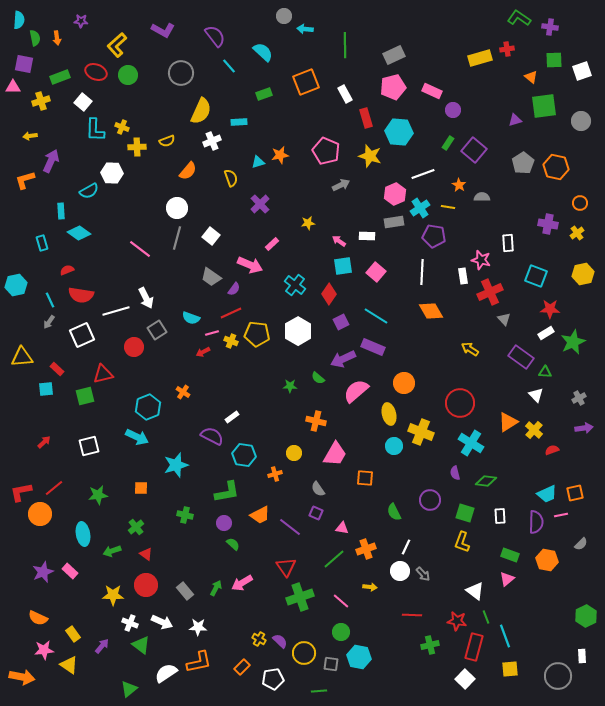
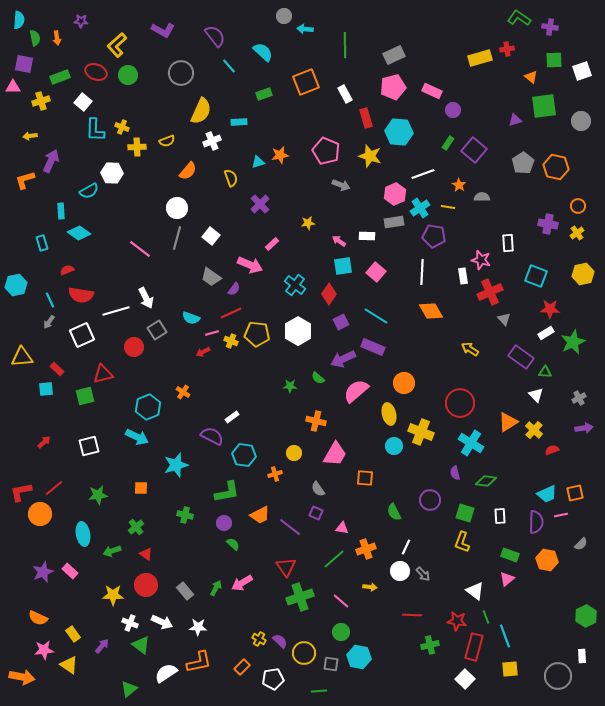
gray arrow at (341, 185): rotated 48 degrees clockwise
orange circle at (580, 203): moved 2 px left, 3 px down
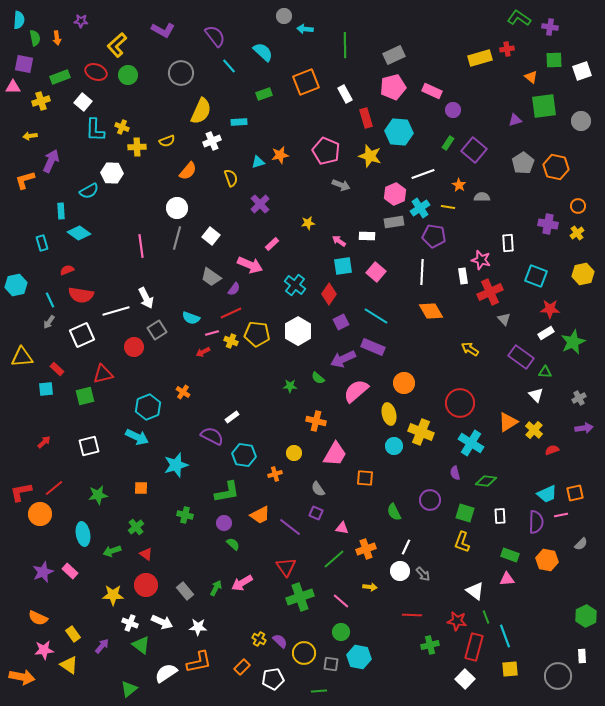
pink line at (140, 249): moved 1 px right, 3 px up; rotated 45 degrees clockwise
pink triangle at (507, 579): rotated 35 degrees clockwise
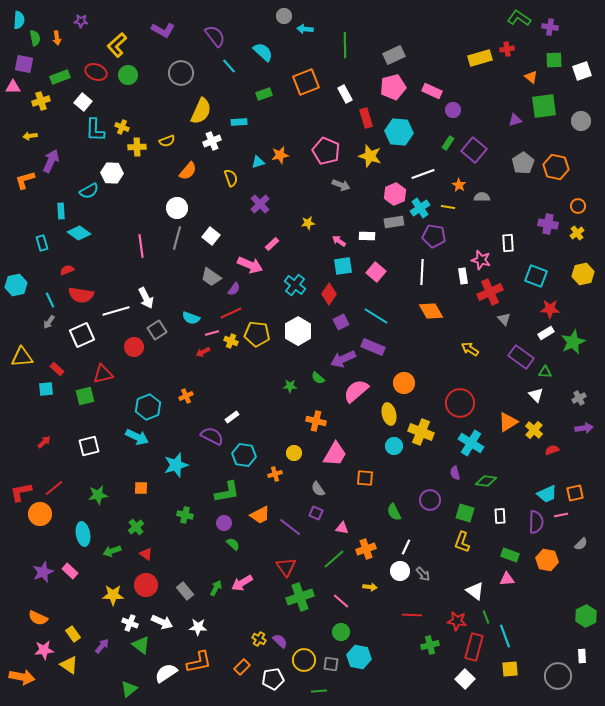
orange cross at (183, 392): moved 3 px right, 4 px down; rotated 32 degrees clockwise
yellow circle at (304, 653): moved 7 px down
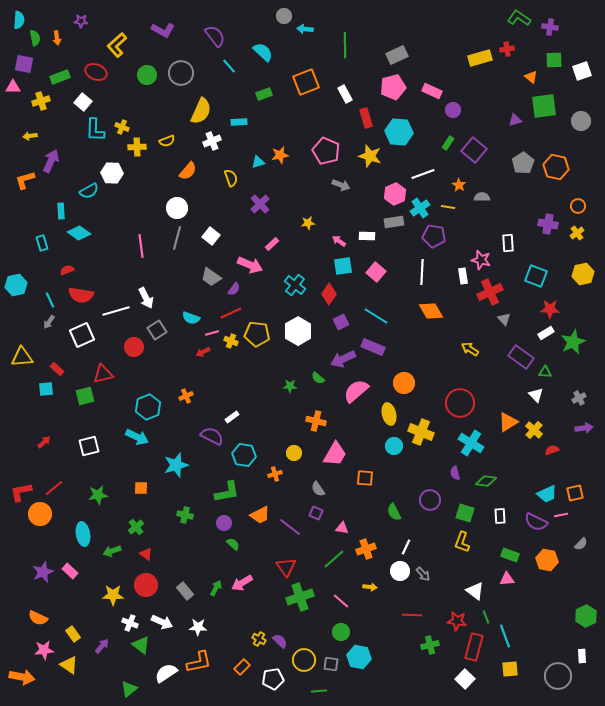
gray rectangle at (394, 55): moved 3 px right
green circle at (128, 75): moved 19 px right
purple semicircle at (536, 522): rotated 115 degrees clockwise
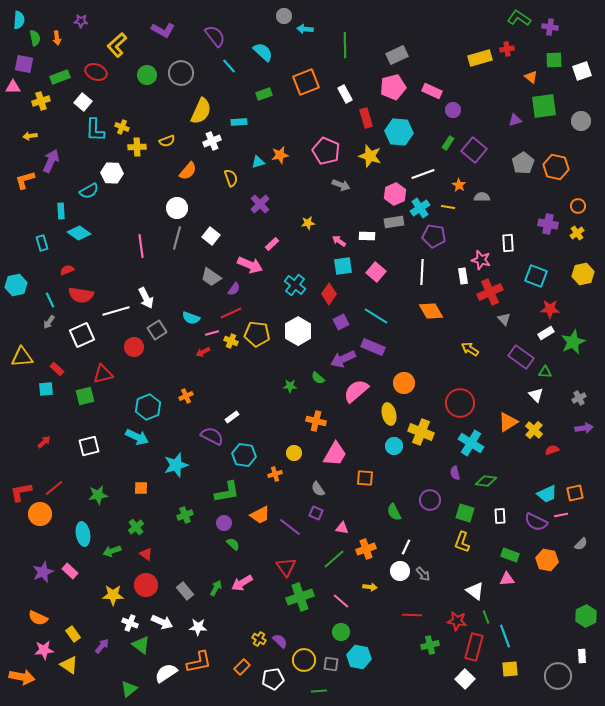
green cross at (185, 515): rotated 35 degrees counterclockwise
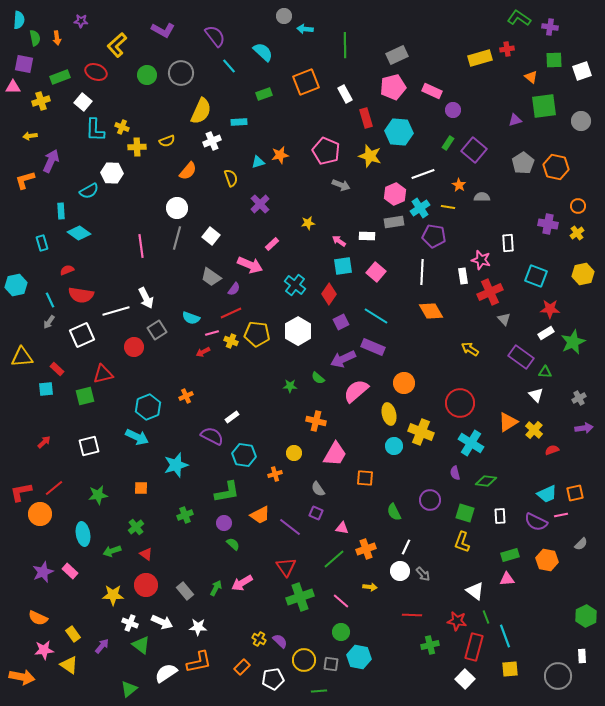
green rectangle at (510, 555): rotated 36 degrees counterclockwise
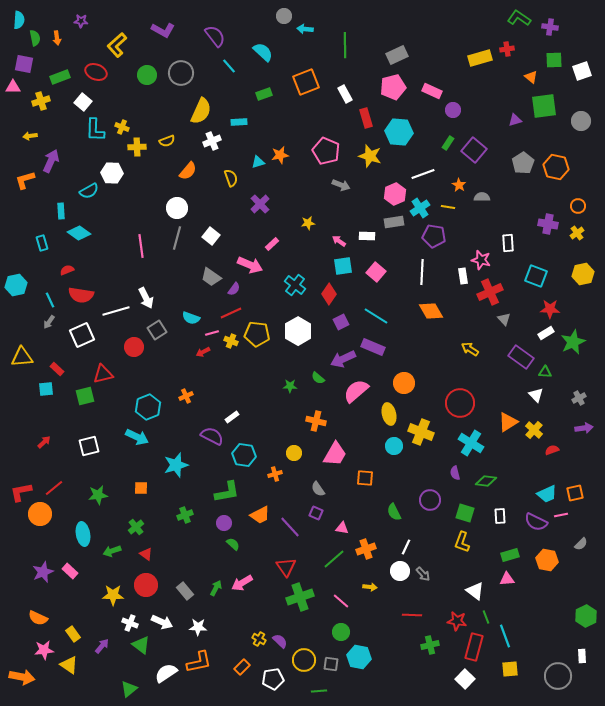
purple line at (290, 527): rotated 10 degrees clockwise
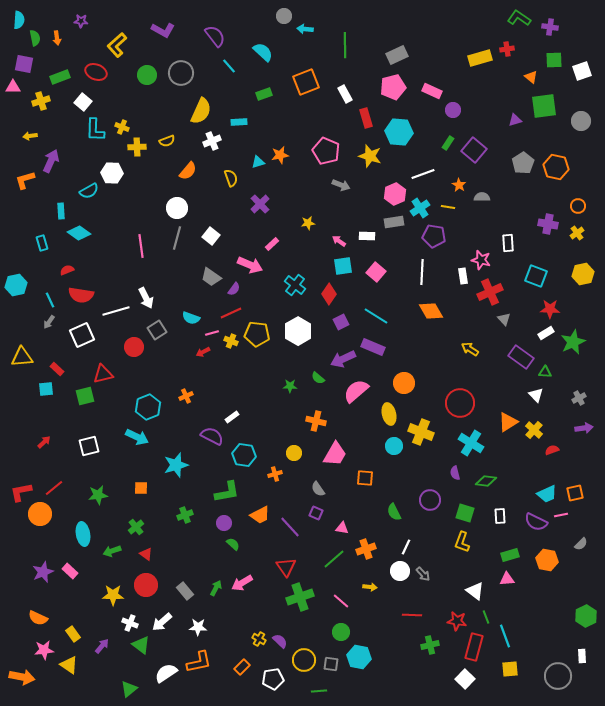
white arrow at (162, 622): rotated 115 degrees clockwise
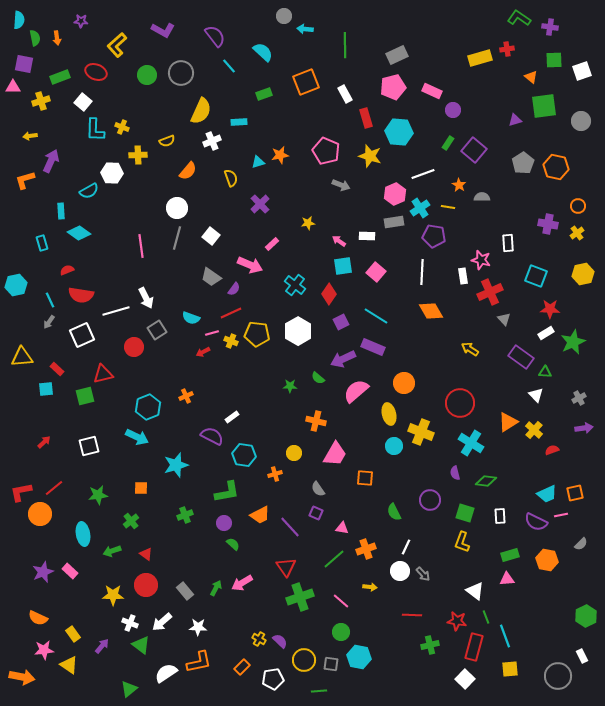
yellow cross at (137, 147): moved 1 px right, 8 px down
green cross at (136, 527): moved 5 px left, 6 px up
white rectangle at (582, 656): rotated 24 degrees counterclockwise
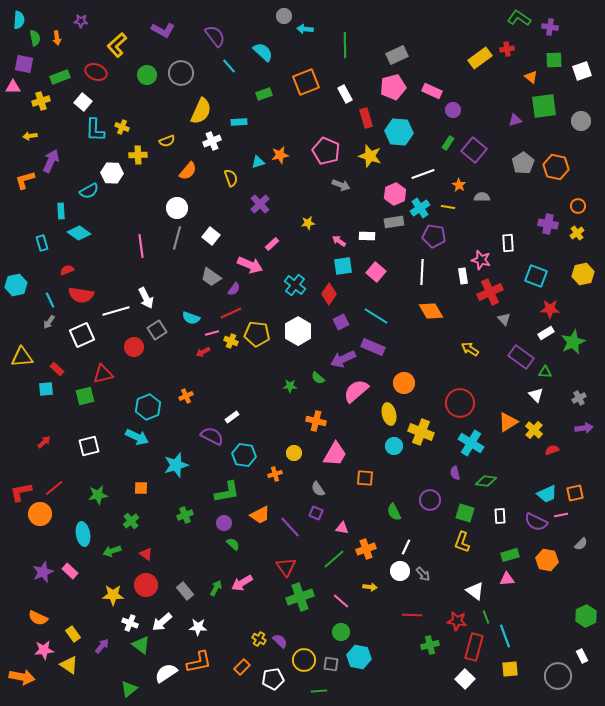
yellow rectangle at (480, 58): rotated 20 degrees counterclockwise
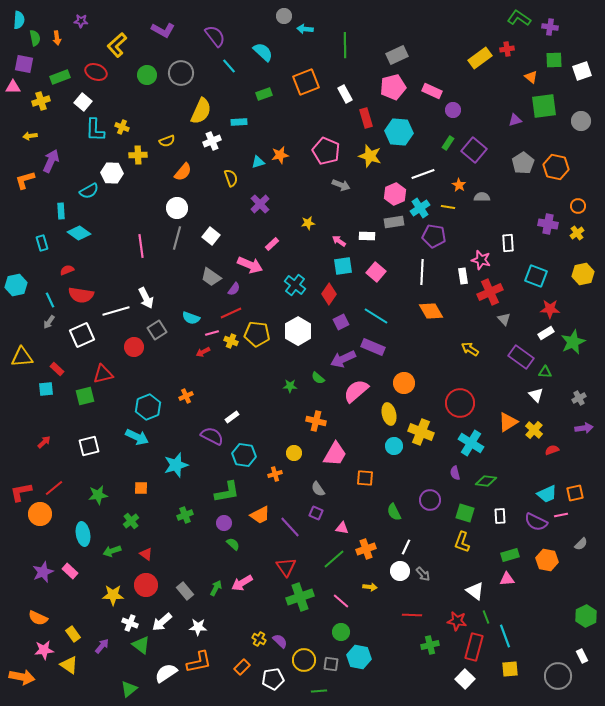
orange semicircle at (188, 171): moved 5 px left, 1 px down
